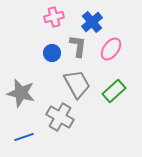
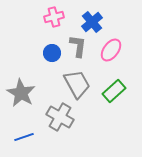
pink ellipse: moved 1 px down
gray star: rotated 16 degrees clockwise
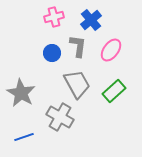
blue cross: moved 1 px left, 2 px up
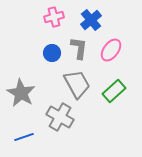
gray L-shape: moved 1 px right, 2 px down
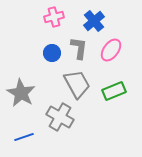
blue cross: moved 3 px right, 1 px down
green rectangle: rotated 20 degrees clockwise
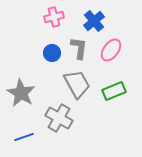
gray cross: moved 1 px left, 1 px down
